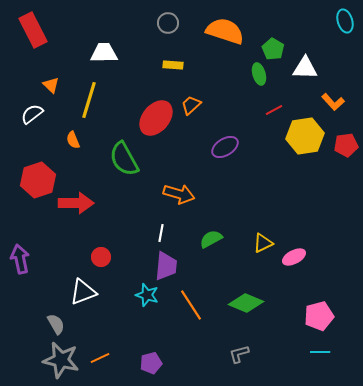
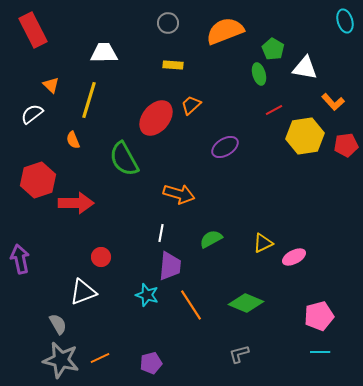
orange semicircle at (225, 31): rotated 39 degrees counterclockwise
white triangle at (305, 68): rotated 8 degrees clockwise
purple trapezoid at (166, 266): moved 4 px right
gray semicircle at (56, 324): moved 2 px right
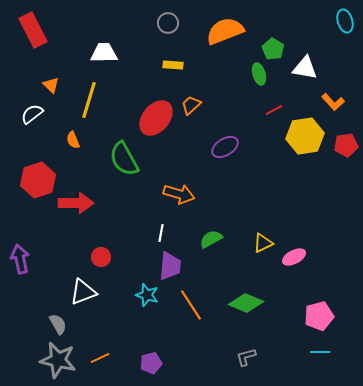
gray L-shape at (239, 354): moved 7 px right, 3 px down
gray star at (61, 360): moved 3 px left
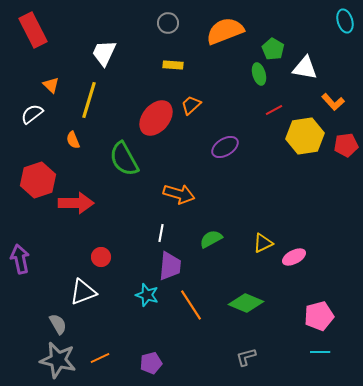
white trapezoid at (104, 53): rotated 64 degrees counterclockwise
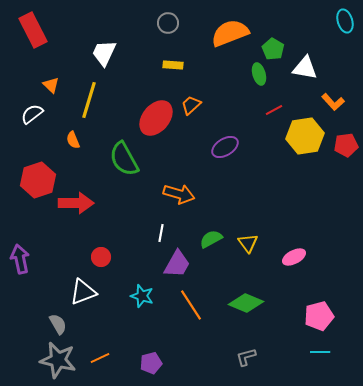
orange semicircle at (225, 31): moved 5 px right, 2 px down
yellow triangle at (263, 243): moved 15 px left; rotated 40 degrees counterclockwise
purple trapezoid at (170, 266): moved 7 px right, 2 px up; rotated 24 degrees clockwise
cyan star at (147, 295): moved 5 px left, 1 px down
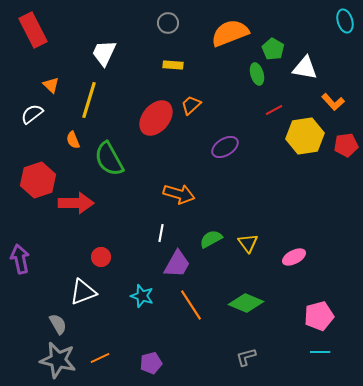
green ellipse at (259, 74): moved 2 px left
green semicircle at (124, 159): moved 15 px left
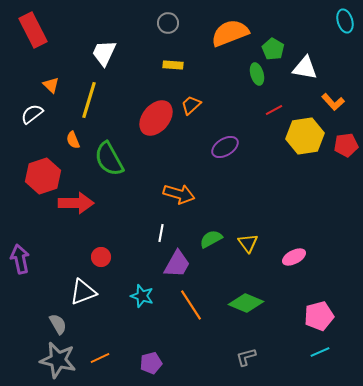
red hexagon at (38, 180): moved 5 px right, 4 px up
cyan line at (320, 352): rotated 24 degrees counterclockwise
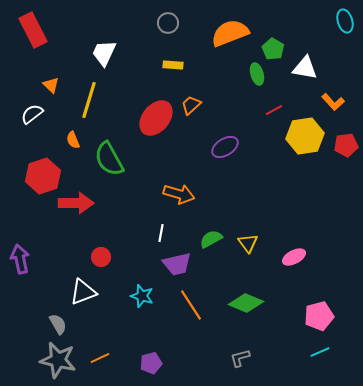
purple trapezoid at (177, 264): rotated 48 degrees clockwise
gray L-shape at (246, 357): moved 6 px left, 1 px down
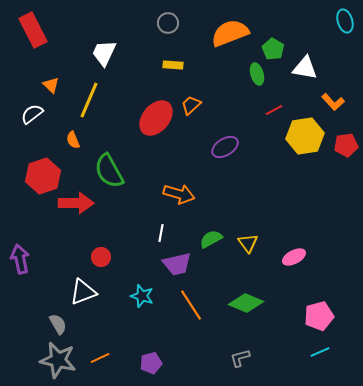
yellow line at (89, 100): rotated 6 degrees clockwise
green semicircle at (109, 159): moved 12 px down
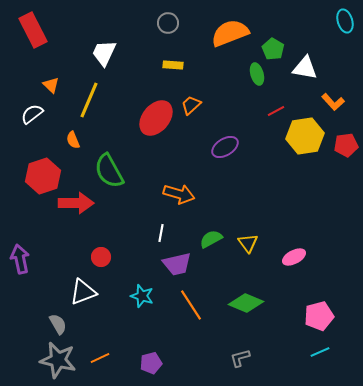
red line at (274, 110): moved 2 px right, 1 px down
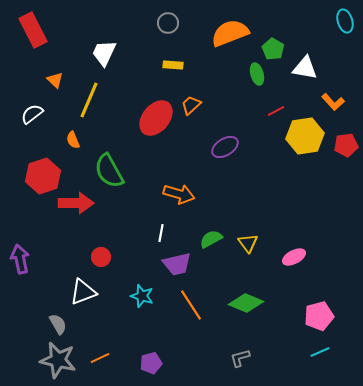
orange triangle at (51, 85): moved 4 px right, 5 px up
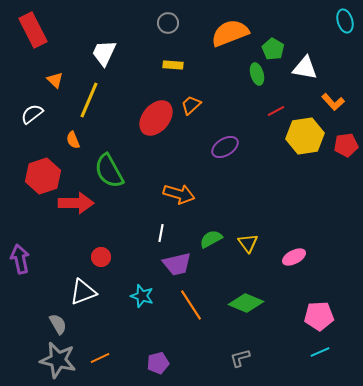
pink pentagon at (319, 316): rotated 12 degrees clockwise
purple pentagon at (151, 363): moved 7 px right
